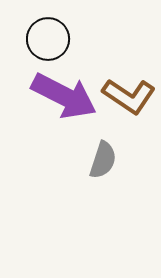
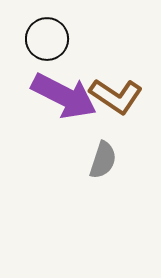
black circle: moved 1 px left
brown L-shape: moved 13 px left
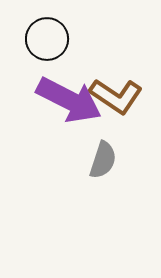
purple arrow: moved 5 px right, 4 px down
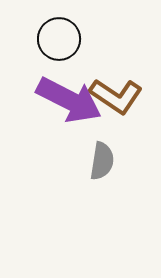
black circle: moved 12 px right
gray semicircle: moved 1 px left, 1 px down; rotated 9 degrees counterclockwise
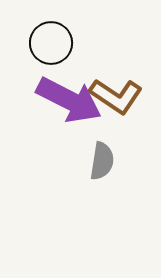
black circle: moved 8 px left, 4 px down
